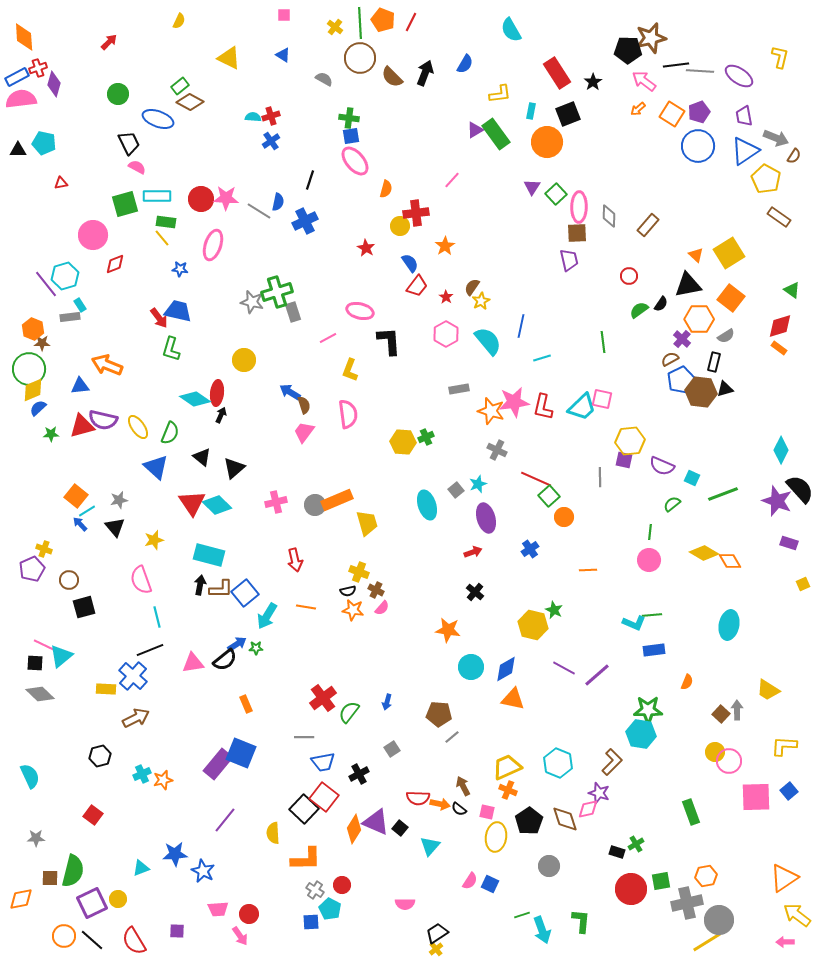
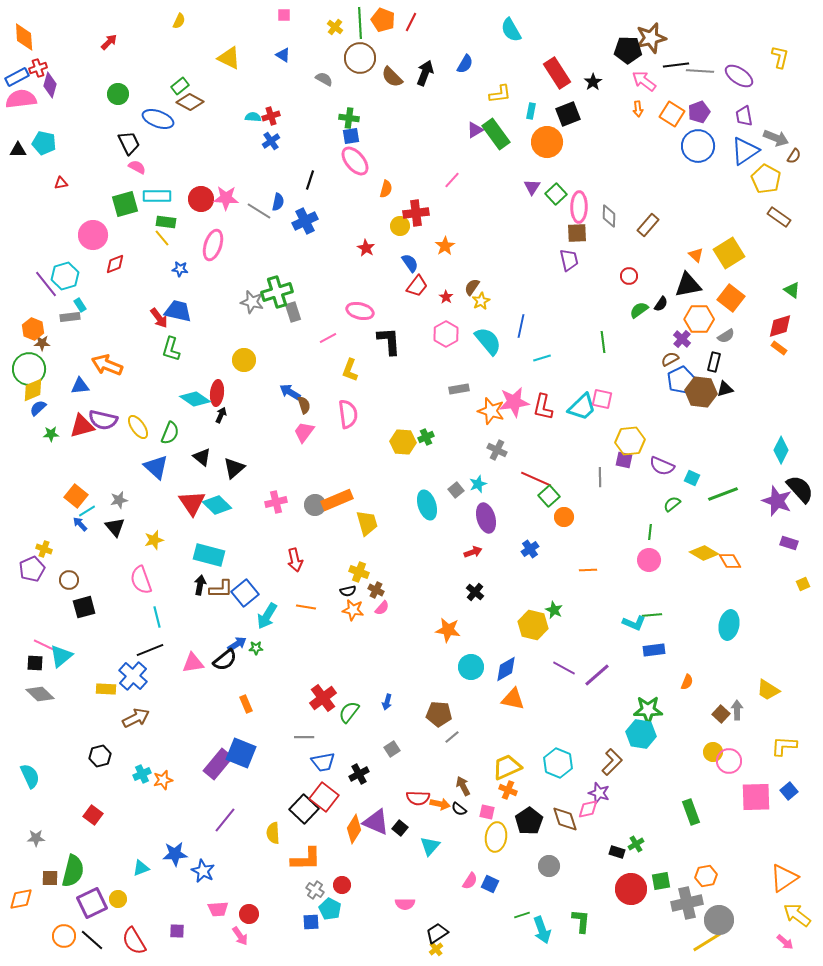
purple diamond at (54, 84): moved 4 px left, 1 px down
orange arrow at (638, 109): rotated 56 degrees counterclockwise
yellow circle at (715, 752): moved 2 px left
pink arrow at (785, 942): rotated 138 degrees counterclockwise
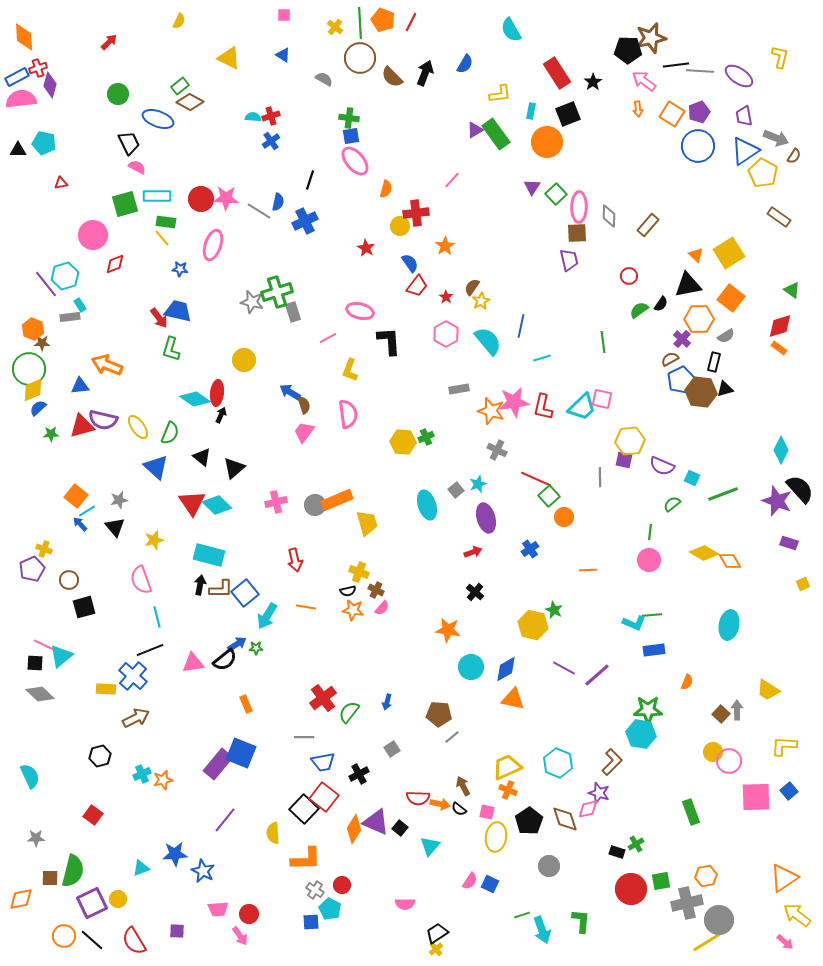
yellow pentagon at (766, 179): moved 3 px left, 6 px up
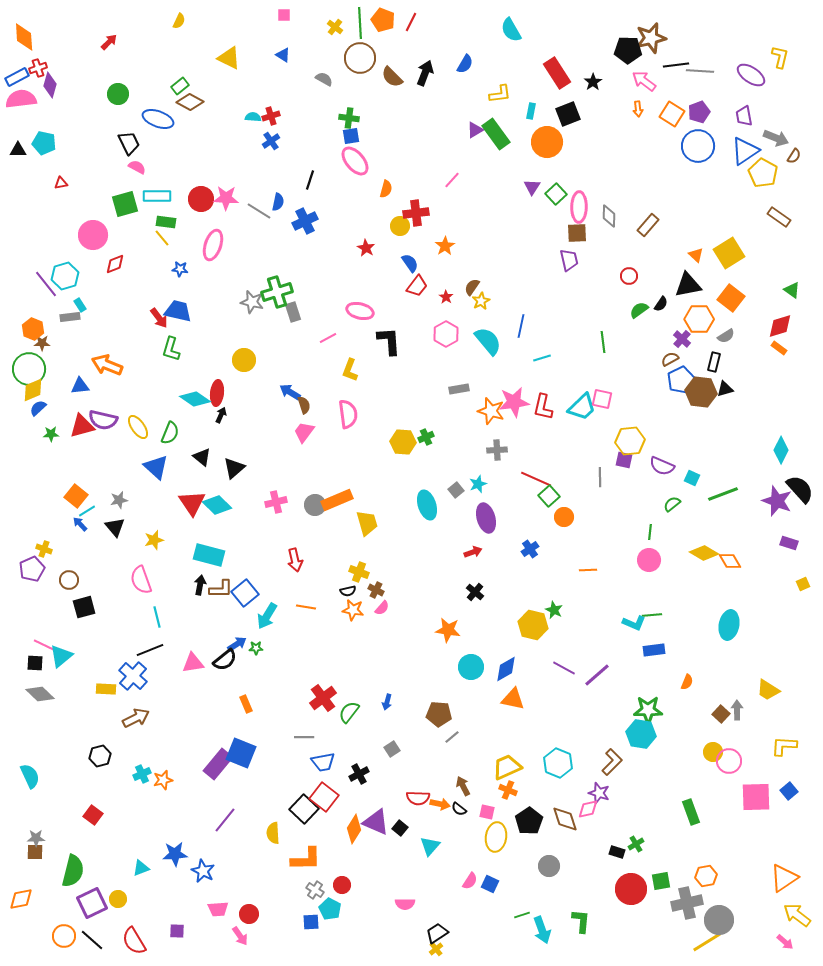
purple ellipse at (739, 76): moved 12 px right, 1 px up
gray cross at (497, 450): rotated 30 degrees counterclockwise
brown square at (50, 878): moved 15 px left, 26 px up
